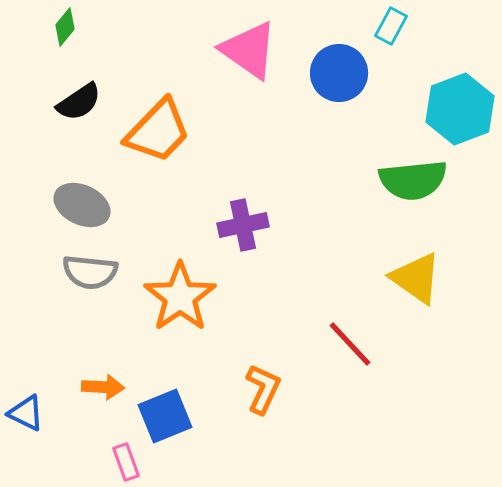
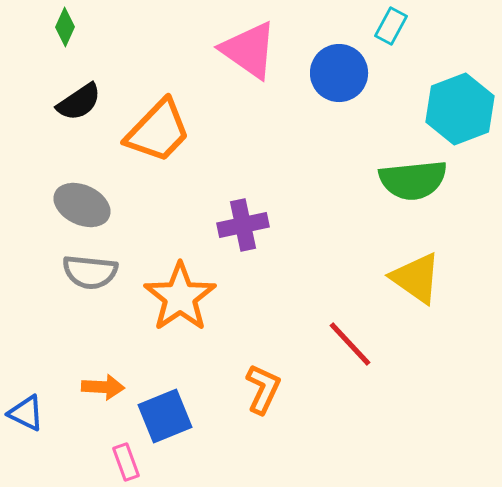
green diamond: rotated 15 degrees counterclockwise
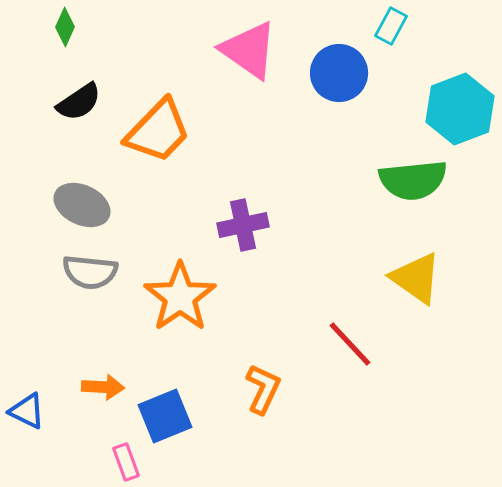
blue triangle: moved 1 px right, 2 px up
